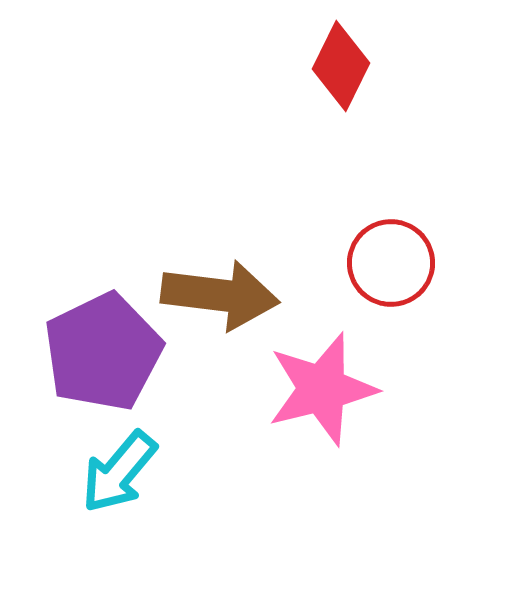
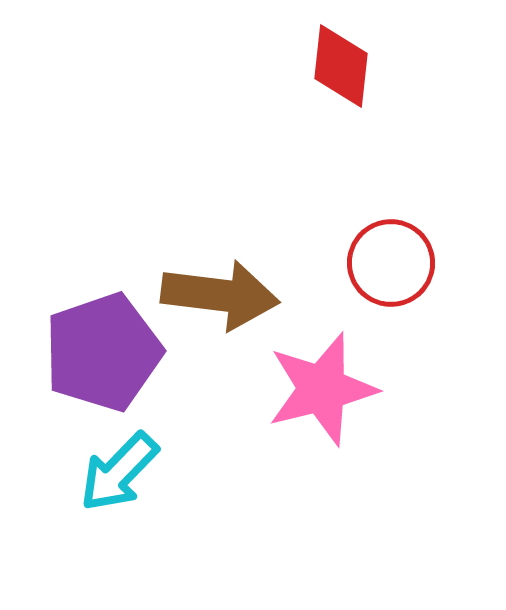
red diamond: rotated 20 degrees counterclockwise
purple pentagon: rotated 7 degrees clockwise
cyan arrow: rotated 4 degrees clockwise
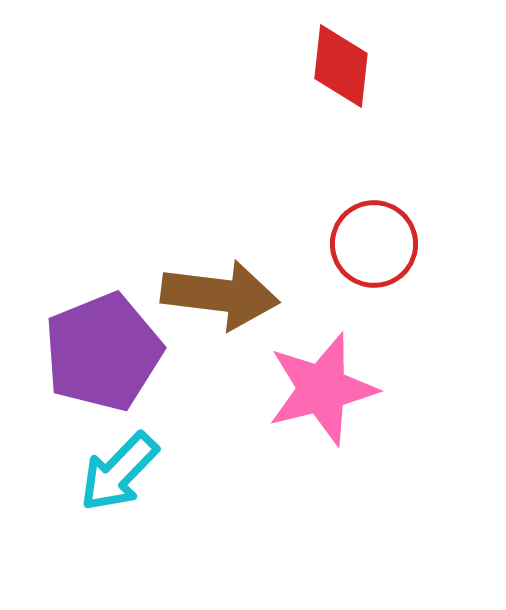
red circle: moved 17 px left, 19 px up
purple pentagon: rotated 3 degrees counterclockwise
